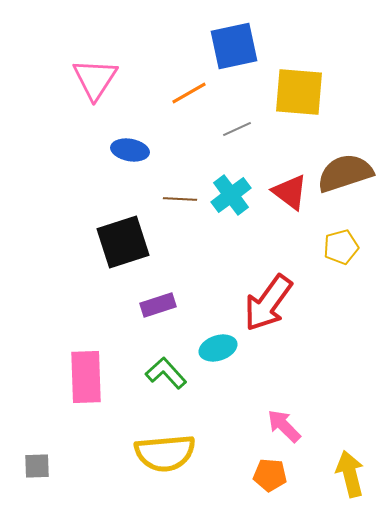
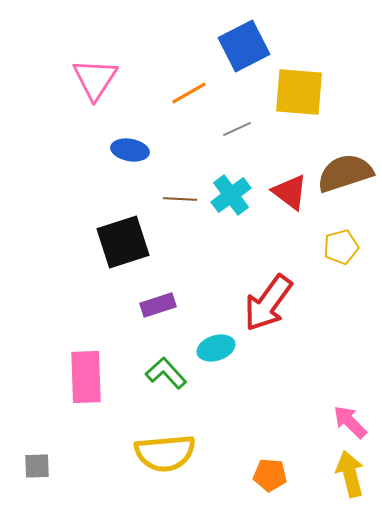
blue square: moved 10 px right; rotated 15 degrees counterclockwise
cyan ellipse: moved 2 px left
pink arrow: moved 66 px right, 4 px up
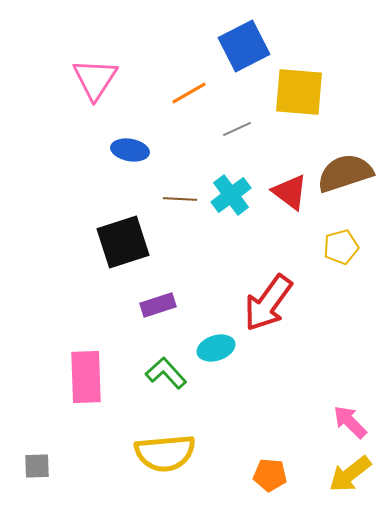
yellow arrow: rotated 114 degrees counterclockwise
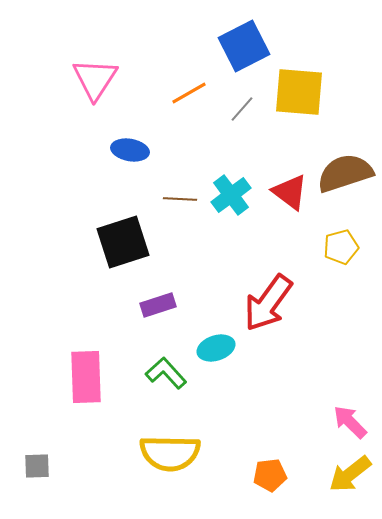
gray line: moved 5 px right, 20 px up; rotated 24 degrees counterclockwise
yellow semicircle: moved 5 px right; rotated 6 degrees clockwise
orange pentagon: rotated 12 degrees counterclockwise
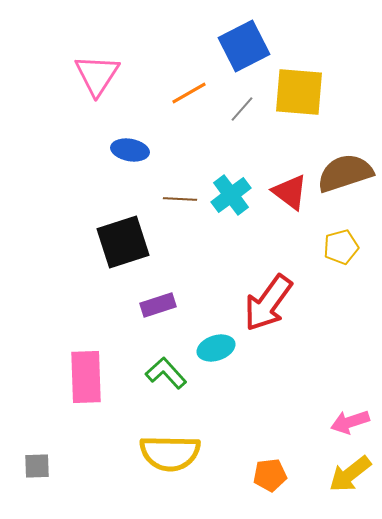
pink triangle: moved 2 px right, 4 px up
pink arrow: rotated 63 degrees counterclockwise
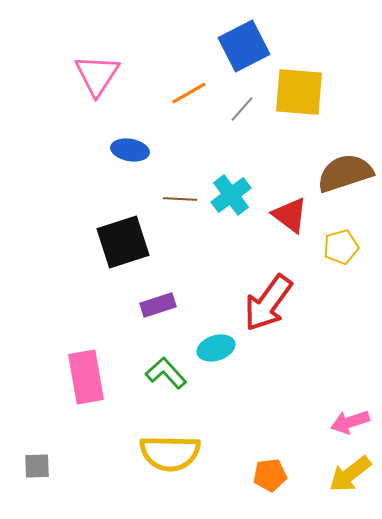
red triangle: moved 23 px down
pink rectangle: rotated 8 degrees counterclockwise
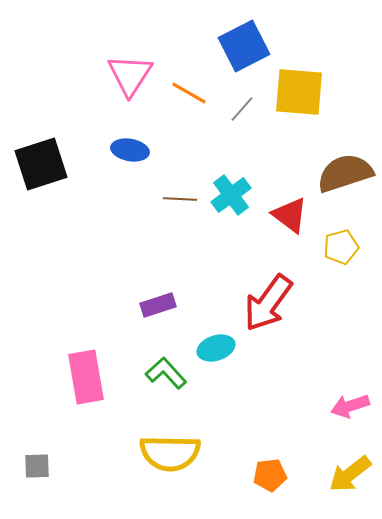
pink triangle: moved 33 px right
orange line: rotated 60 degrees clockwise
black square: moved 82 px left, 78 px up
pink arrow: moved 16 px up
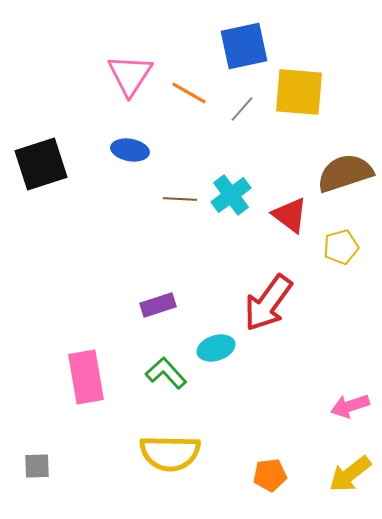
blue square: rotated 15 degrees clockwise
